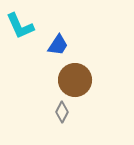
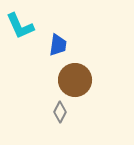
blue trapezoid: rotated 25 degrees counterclockwise
gray diamond: moved 2 px left
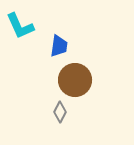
blue trapezoid: moved 1 px right, 1 px down
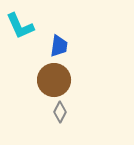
brown circle: moved 21 px left
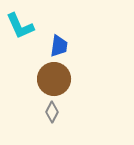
brown circle: moved 1 px up
gray diamond: moved 8 px left
